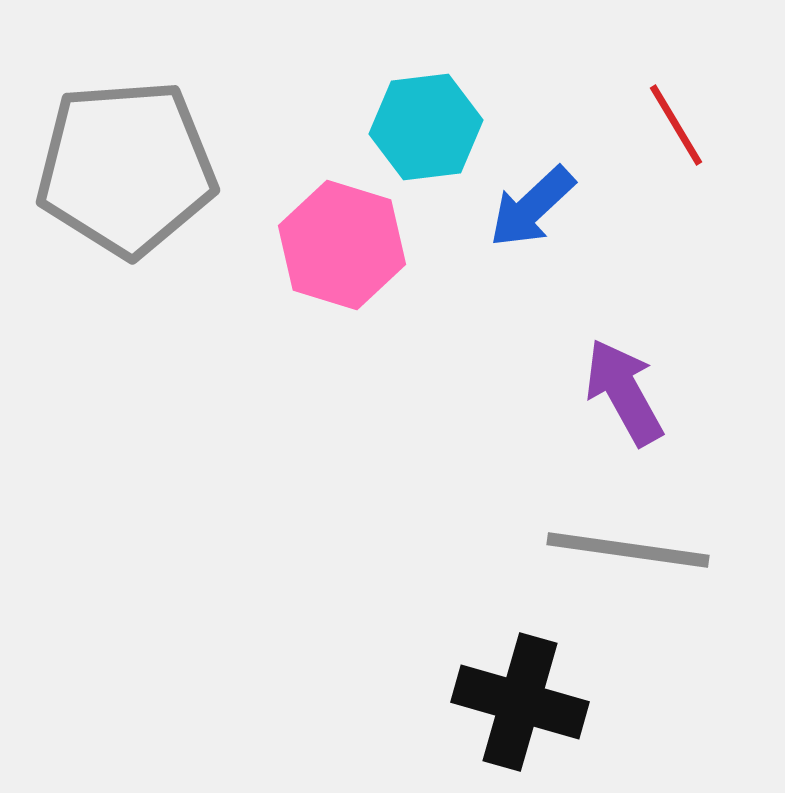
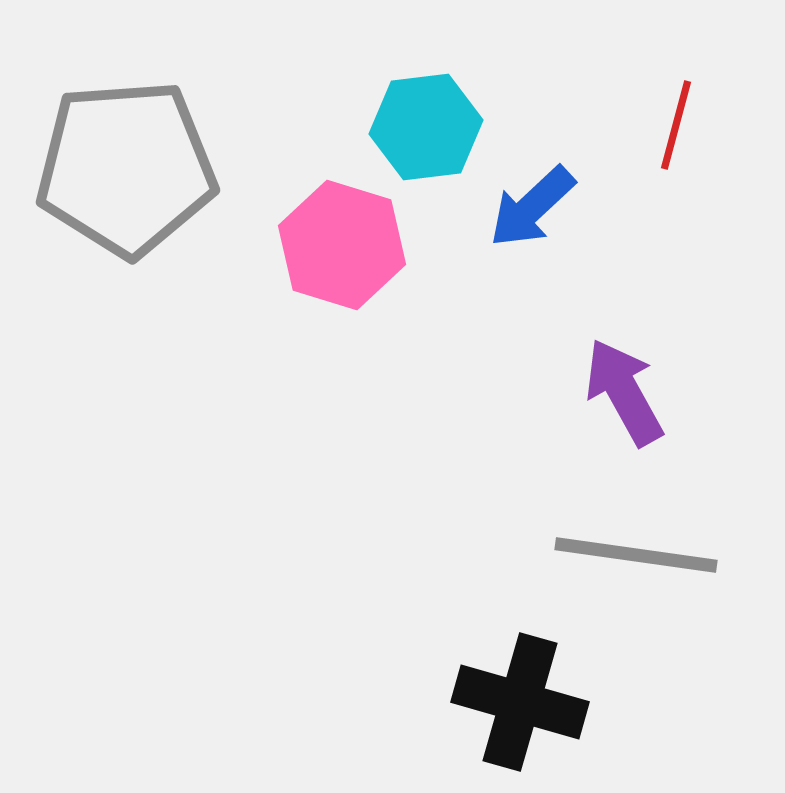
red line: rotated 46 degrees clockwise
gray line: moved 8 px right, 5 px down
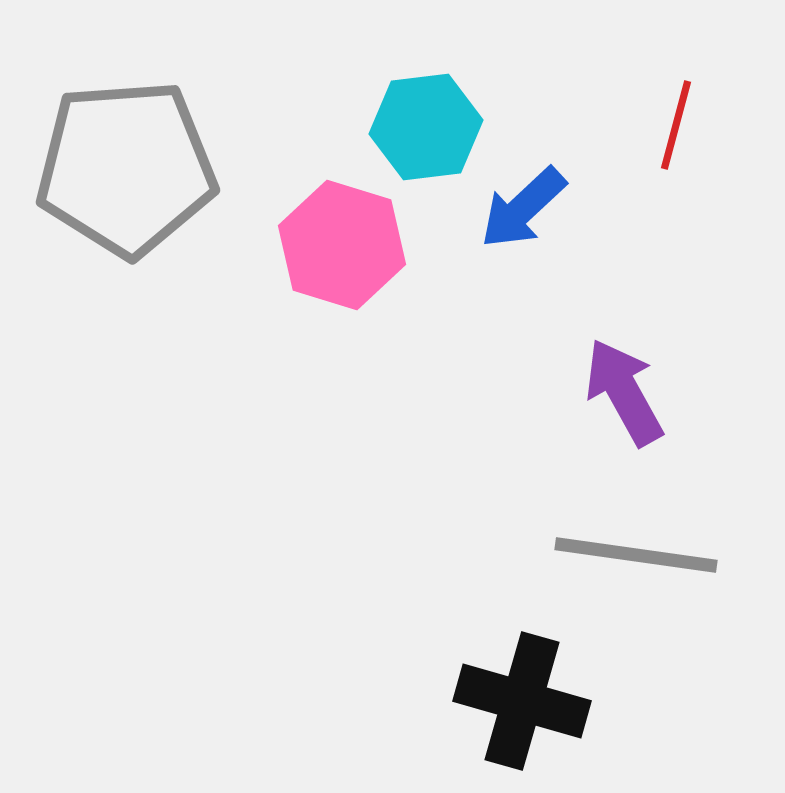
blue arrow: moved 9 px left, 1 px down
black cross: moved 2 px right, 1 px up
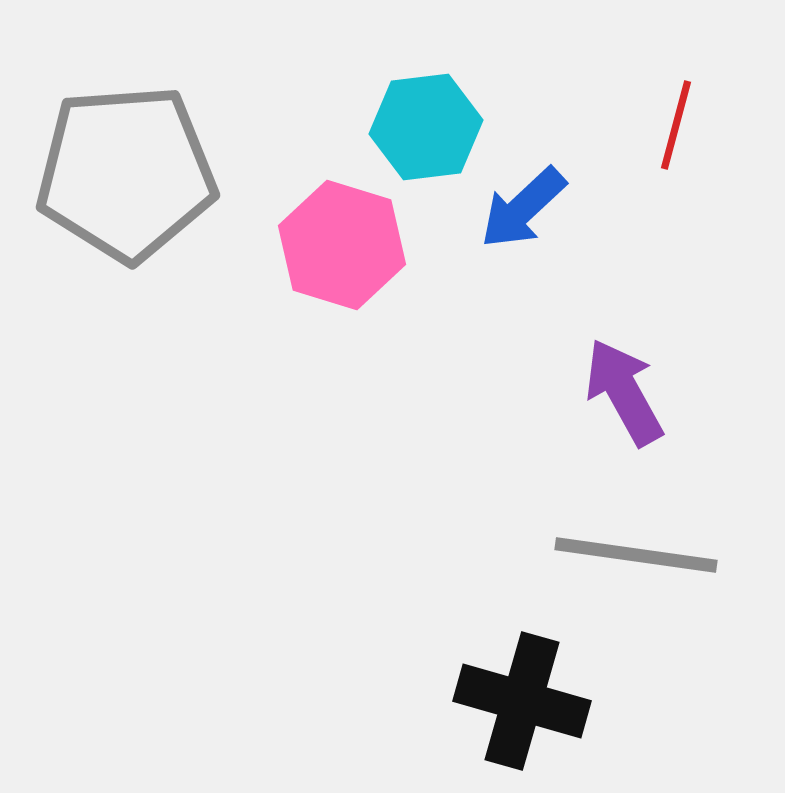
gray pentagon: moved 5 px down
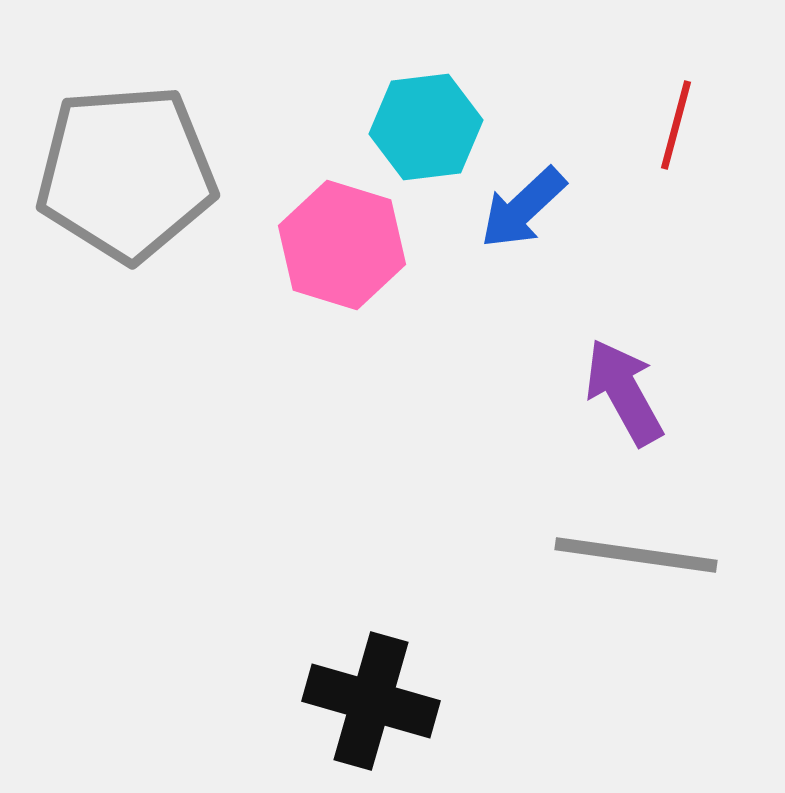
black cross: moved 151 px left
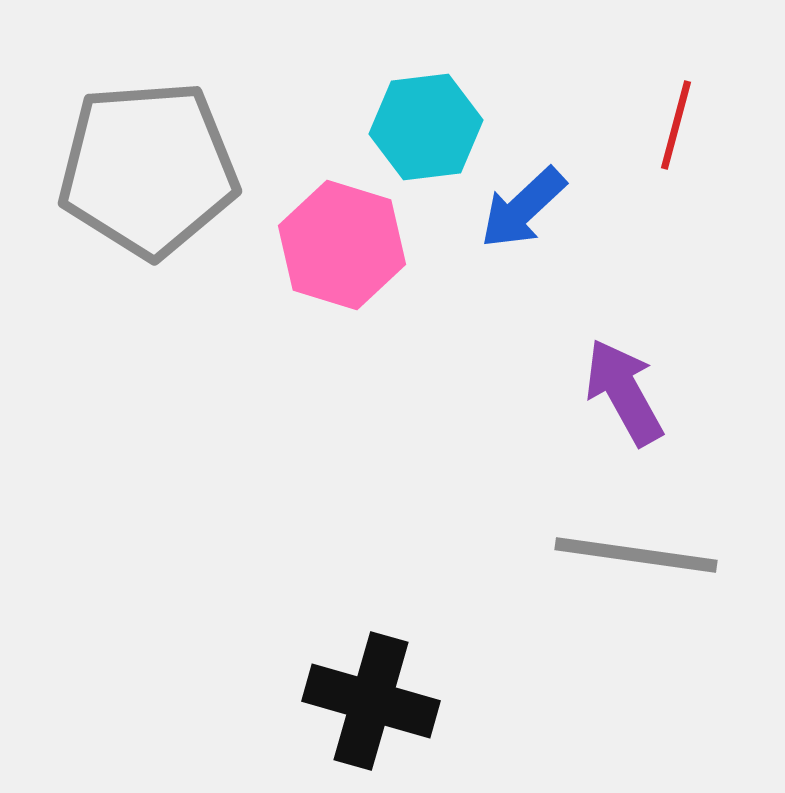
gray pentagon: moved 22 px right, 4 px up
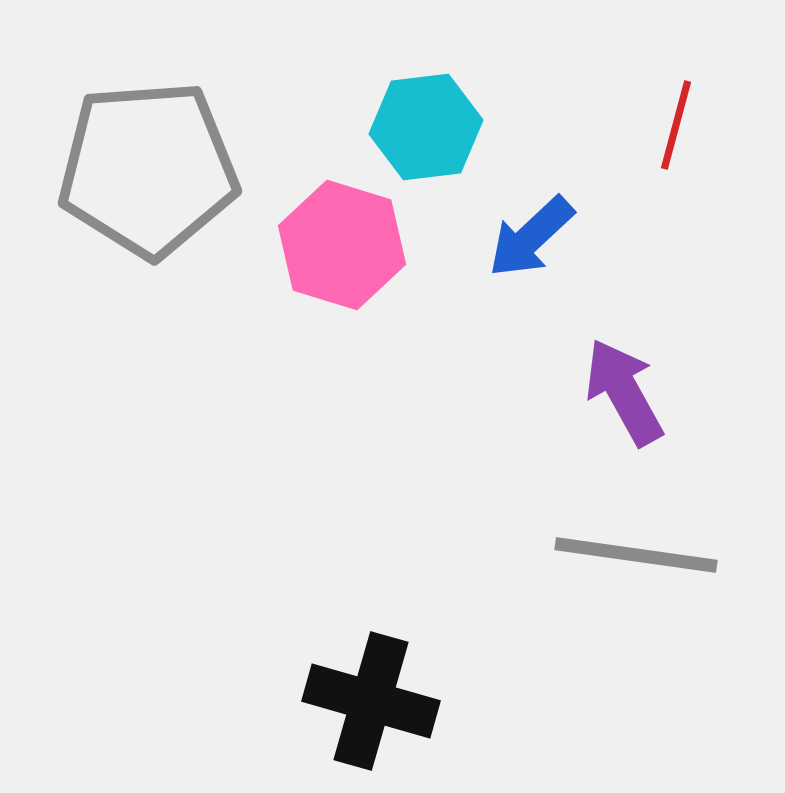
blue arrow: moved 8 px right, 29 px down
